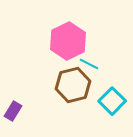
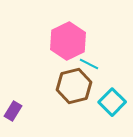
brown hexagon: moved 1 px right, 1 px down
cyan square: moved 1 px down
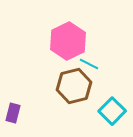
cyan square: moved 9 px down
purple rectangle: moved 2 px down; rotated 18 degrees counterclockwise
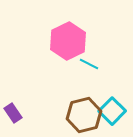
brown hexagon: moved 10 px right, 29 px down
purple rectangle: rotated 48 degrees counterclockwise
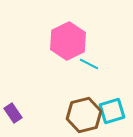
cyan square: rotated 28 degrees clockwise
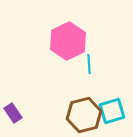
cyan line: rotated 60 degrees clockwise
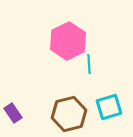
cyan square: moved 3 px left, 4 px up
brown hexagon: moved 15 px left, 1 px up
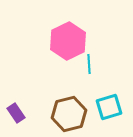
purple rectangle: moved 3 px right
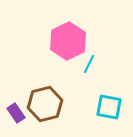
cyan line: rotated 30 degrees clockwise
cyan square: rotated 28 degrees clockwise
brown hexagon: moved 24 px left, 10 px up
